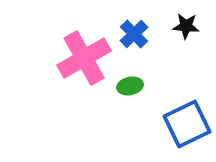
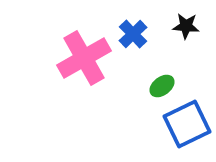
blue cross: moved 1 px left
green ellipse: moved 32 px right; rotated 25 degrees counterclockwise
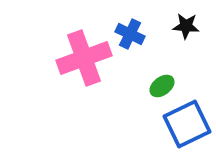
blue cross: moved 3 px left; rotated 20 degrees counterclockwise
pink cross: rotated 10 degrees clockwise
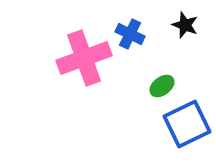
black star: moved 1 px left, 1 px up; rotated 16 degrees clockwise
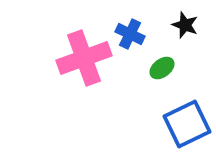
green ellipse: moved 18 px up
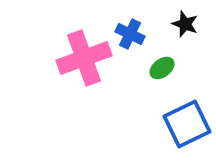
black star: moved 1 px up
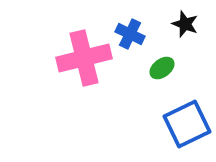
pink cross: rotated 6 degrees clockwise
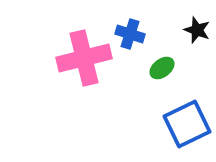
black star: moved 12 px right, 6 px down
blue cross: rotated 8 degrees counterclockwise
